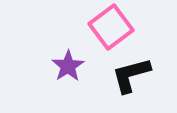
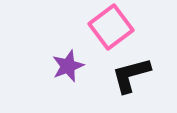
purple star: rotated 12 degrees clockwise
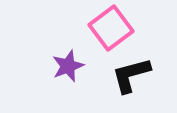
pink square: moved 1 px down
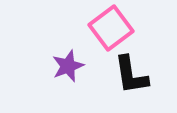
black L-shape: rotated 84 degrees counterclockwise
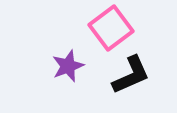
black L-shape: rotated 105 degrees counterclockwise
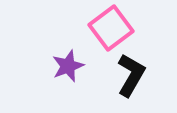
black L-shape: rotated 36 degrees counterclockwise
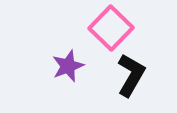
pink square: rotated 9 degrees counterclockwise
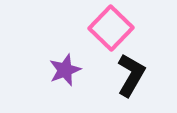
purple star: moved 3 px left, 4 px down
